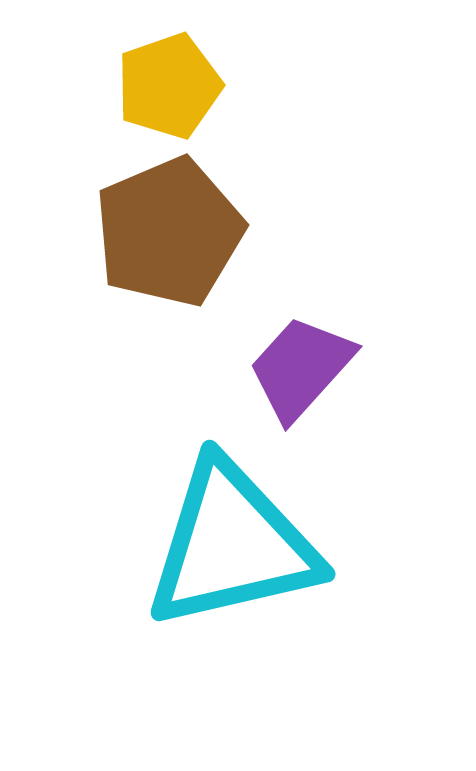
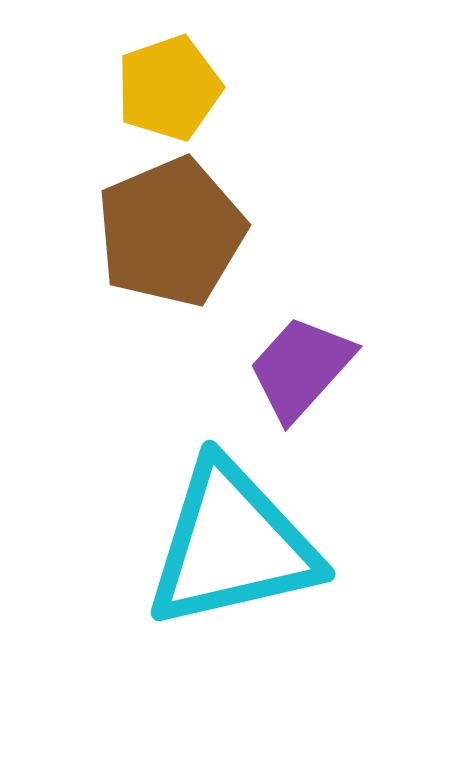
yellow pentagon: moved 2 px down
brown pentagon: moved 2 px right
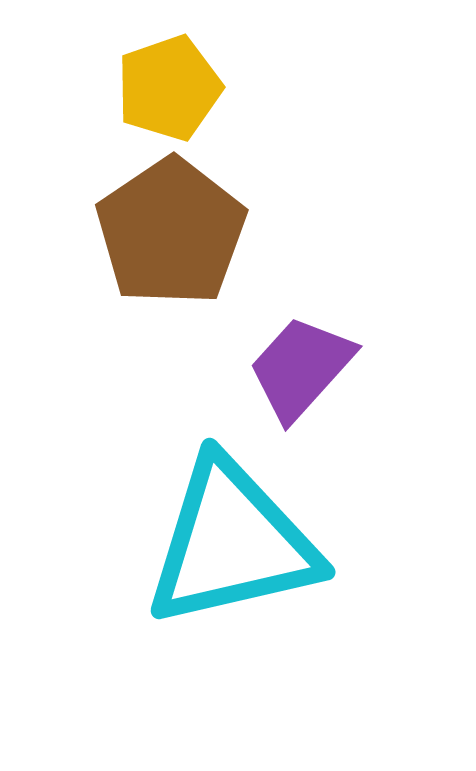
brown pentagon: rotated 11 degrees counterclockwise
cyan triangle: moved 2 px up
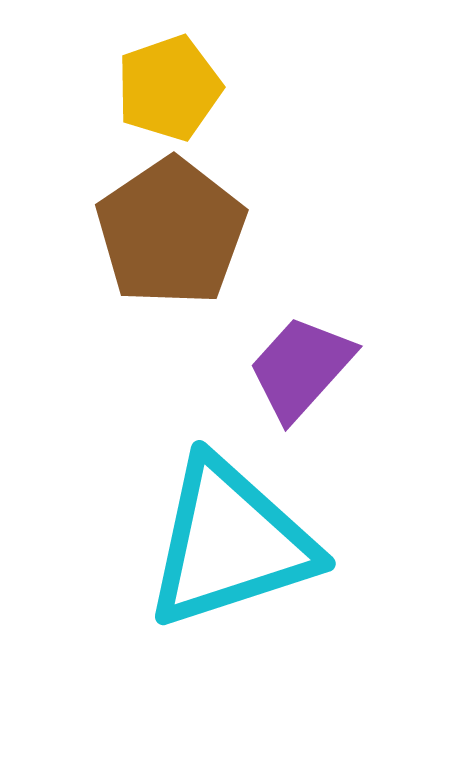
cyan triangle: moved 2 px left; rotated 5 degrees counterclockwise
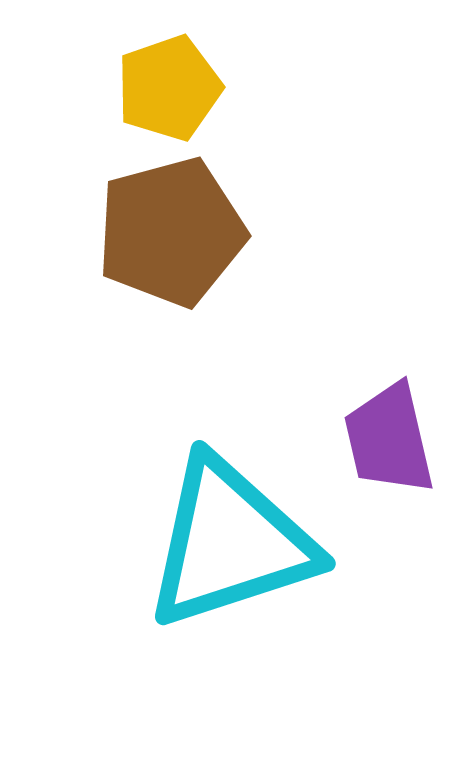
brown pentagon: rotated 19 degrees clockwise
purple trapezoid: moved 88 px right, 71 px down; rotated 55 degrees counterclockwise
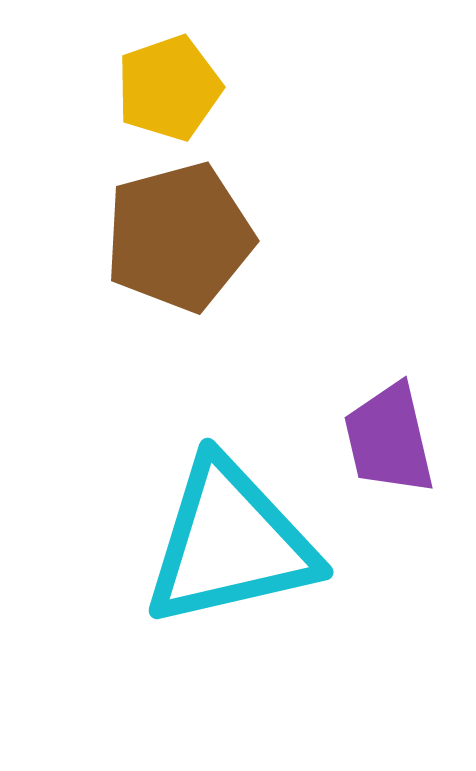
brown pentagon: moved 8 px right, 5 px down
cyan triangle: rotated 5 degrees clockwise
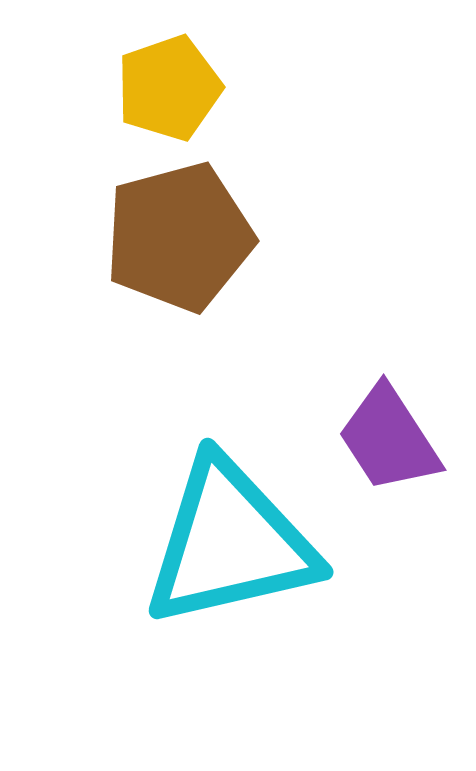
purple trapezoid: rotated 20 degrees counterclockwise
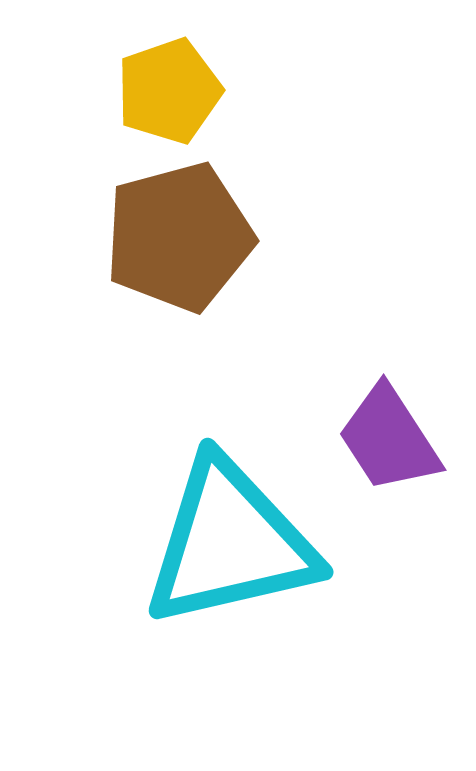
yellow pentagon: moved 3 px down
